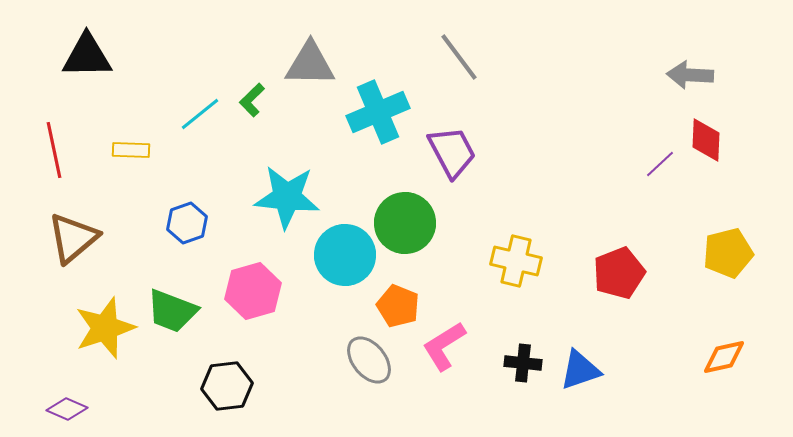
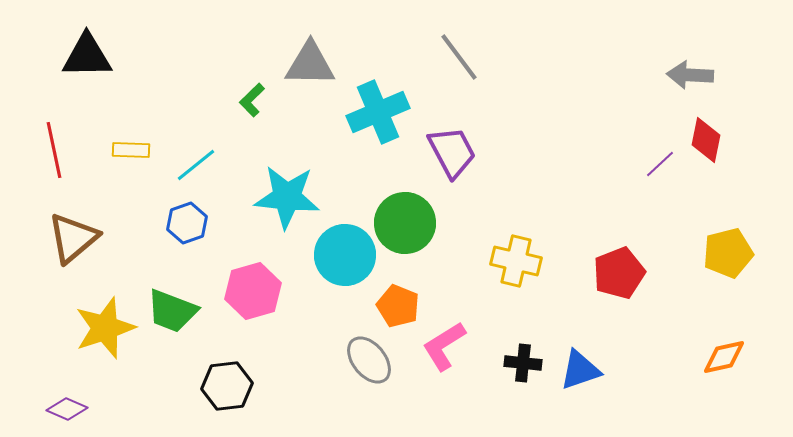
cyan line: moved 4 px left, 51 px down
red diamond: rotated 9 degrees clockwise
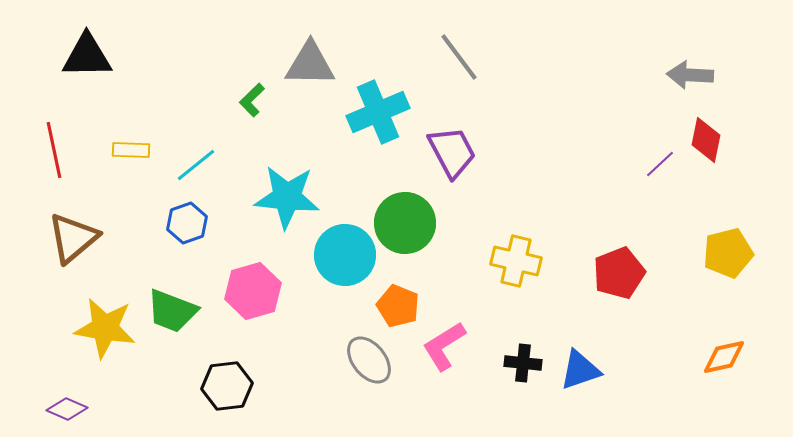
yellow star: rotated 28 degrees clockwise
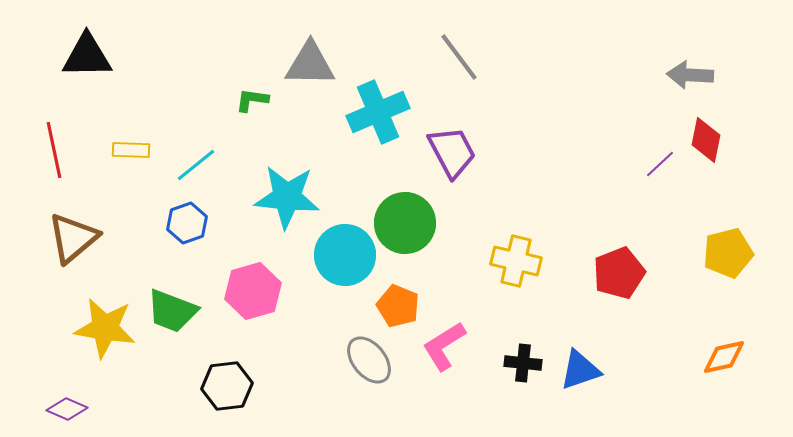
green L-shape: rotated 52 degrees clockwise
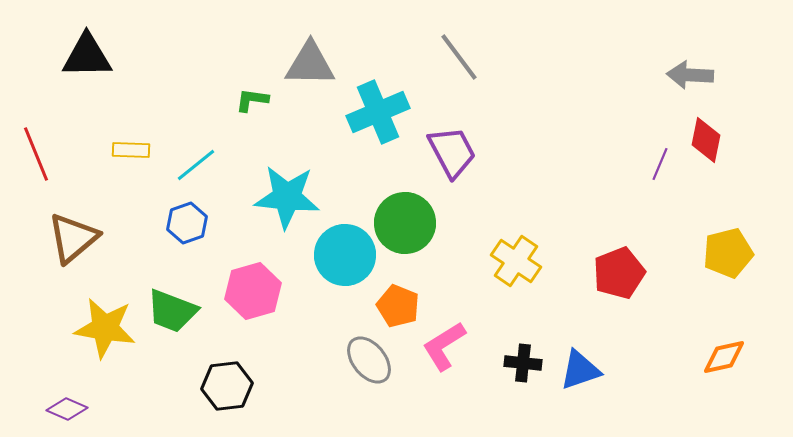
red line: moved 18 px left, 4 px down; rotated 10 degrees counterclockwise
purple line: rotated 24 degrees counterclockwise
yellow cross: rotated 21 degrees clockwise
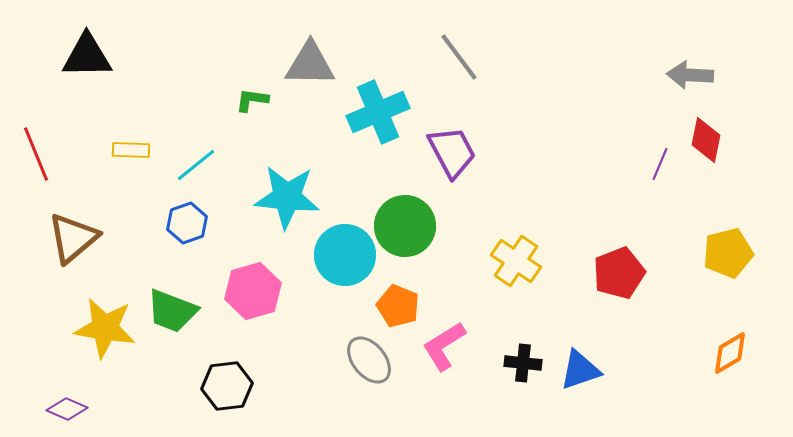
green circle: moved 3 px down
orange diamond: moved 6 px right, 4 px up; rotated 18 degrees counterclockwise
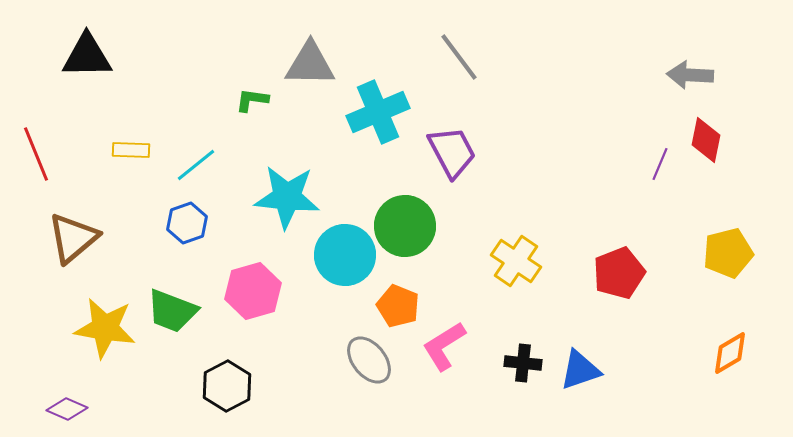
black hexagon: rotated 21 degrees counterclockwise
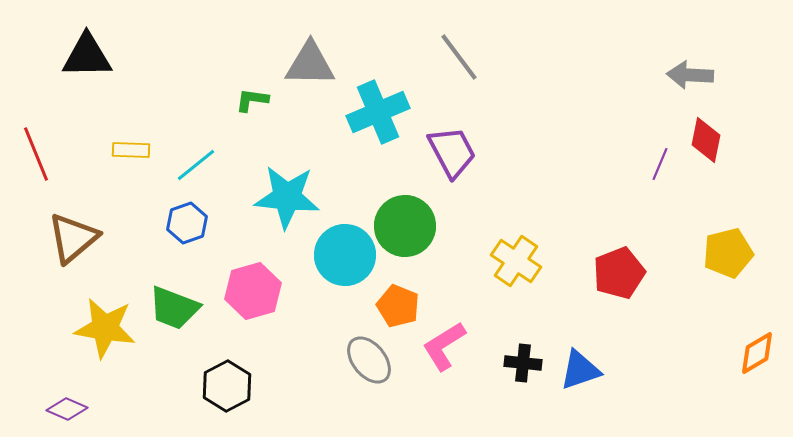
green trapezoid: moved 2 px right, 3 px up
orange diamond: moved 27 px right
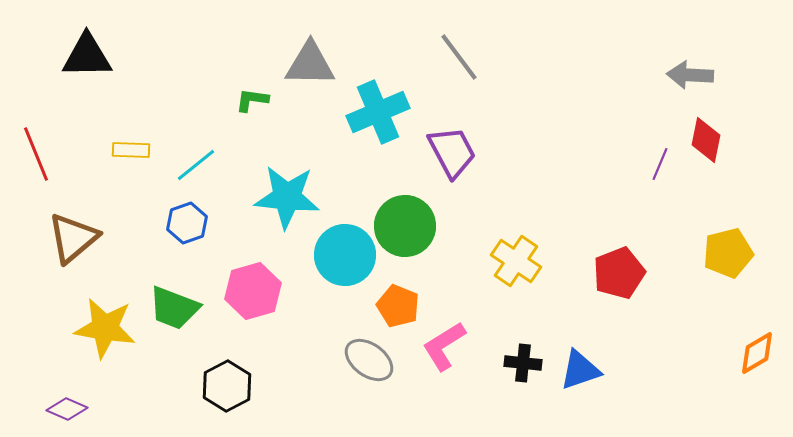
gray ellipse: rotated 15 degrees counterclockwise
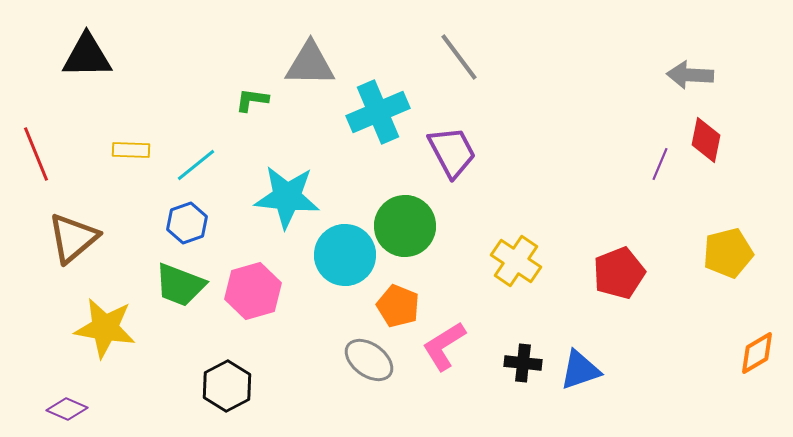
green trapezoid: moved 6 px right, 23 px up
